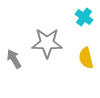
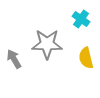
cyan cross: moved 3 px left, 2 px down
gray star: moved 1 px down
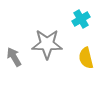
cyan cross: rotated 24 degrees clockwise
gray arrow: moved 2 px up
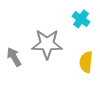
cyan cross: rotated 24 degrees counterclockwise
yellow semicircle: moved 4 px down; rotated 20 degrees clockwise
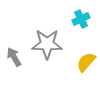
cyan cross: rotated 30 degrees clockwise
yellow semicircle: rotated 35 degrees clockwise
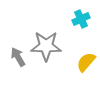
gray star: moved 1 px left, 2 px down
gray arrow: moved 4 px right
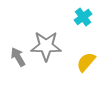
cyan cross: moved 2 px right, 2 px up; rotated 12 degrees counterclockwise
